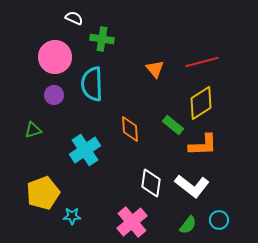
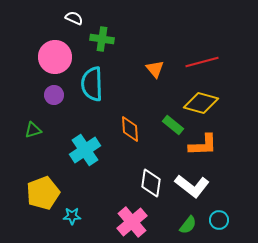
yellow diamond: rotated 48 degrees clockwise
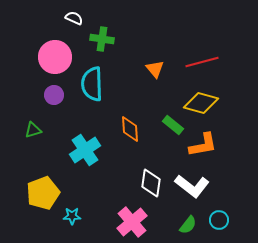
orange L-shape: rotated 8 degrees counterclockwise
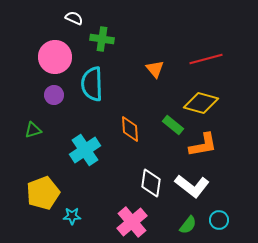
red line: moved 4 px right, 3 px up
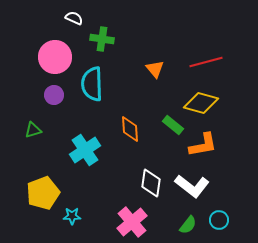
red line: moved 3 px down
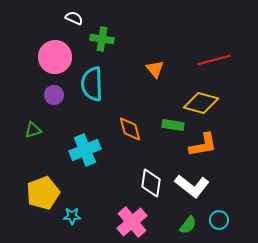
red line: moved 8 px right, 2 px up
green rectangle: rotated 30 degrees counterclockwise
orange diamond: rotated 12 degrees counterclockwise
cyan cross: rotated 12 degrees clockwise
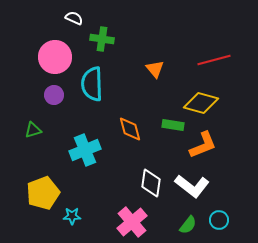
orange L-shape: rotated 12 degrees counterclockwise
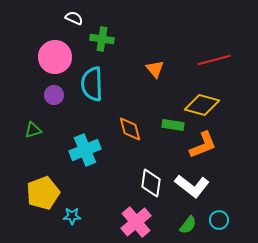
yellow diamond: moved 1 px right, 2 px down
pink cross: moved 4 px right
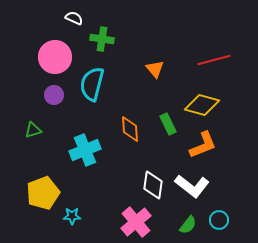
cyan semicircle: rotated 16 degrees clockwise
green rectangle: moved 5 px left, 1 px up; rotated 55 degrees clockwise
orange diamond: rotated 12 degrees clockwise
white diamond: moved 2 px right, 2 px down
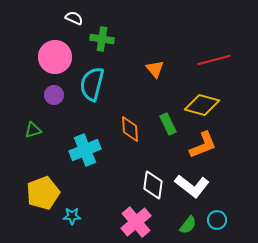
cyan circle: moved 2 px left
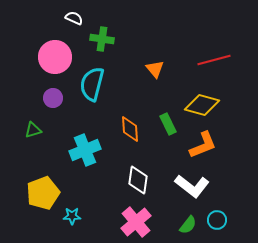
purple circle: moved 1 px left, 3 px down
white diamond: moved 15 px left, 5 px up
